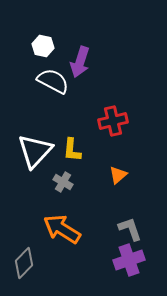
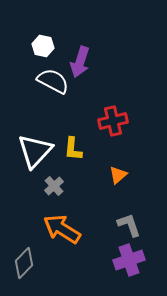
yellow L-shape: moved 1 px right, 1 px up
gray cross: moved 9 px left, 4 px down; rotated 18 degrees clockwise
gray L-shape: moved 1 px left, 4 px up
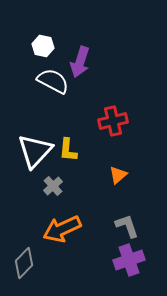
yellow L-shape: moved 5 px left, 1 px down
gray cross: moved 1 px left
gray L-shape: moved 2 px left, 1 px down
orange arrow: rotated 57 degrees counterclockwise
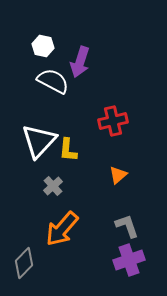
white triangle: moved 4 px right, 10 px up
orange arrow: rotated 24 degrees counterclockwise
